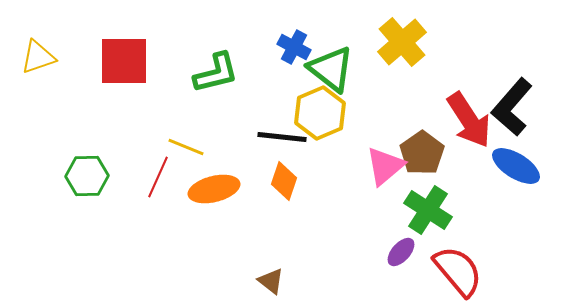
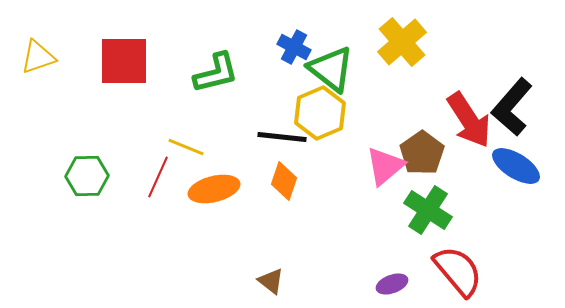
purple ellipse: moved 9 px left, 32 px down; rotated 28 degrees clockwise
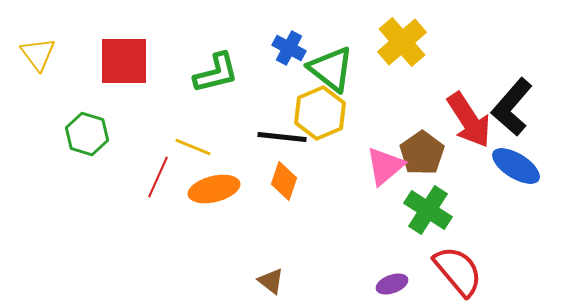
blue cross: moved 5 px left, 1 px down
yellow triangle: moved 3 px up; rotated 48 degrees counterclockwise
yellow line: moved 7 px right
green hexagon: moved 42 px up; rotated 18 degrees clockwise
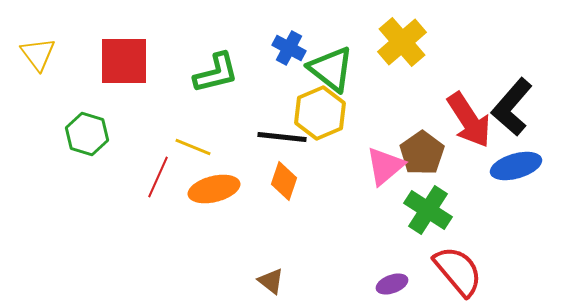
blue ellipse: rotated 48 degrees counterclockwise
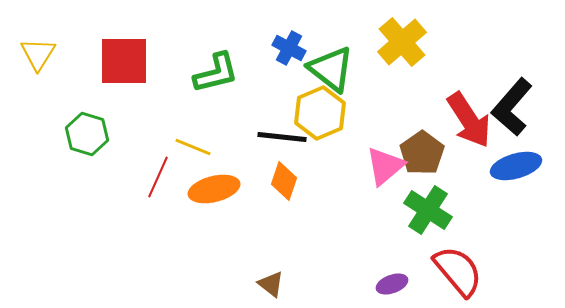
yellow triangle: rotated 9 degrees clockwise
brown triangle: moved 3 px down
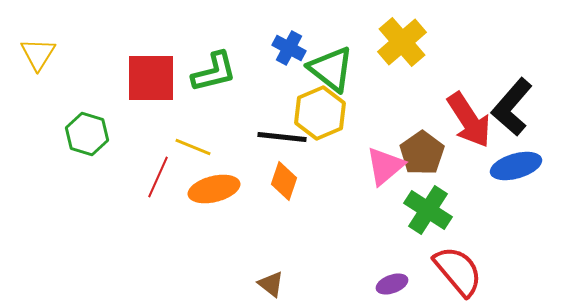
red square: moved 27 px right, 17 px down
green L-shape: moved 2 px left, 1 px up
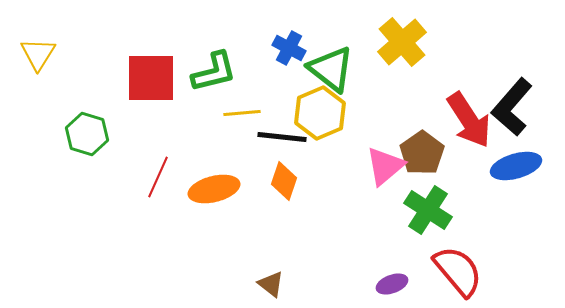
yellow line: moved 49 px right, 34 px up; rotated 27 degrees counterclockwise
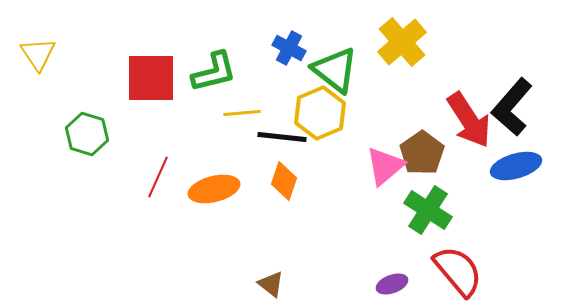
yellow triangle: rotated 6 degrees counterclockwise
green triangle: moved 4 px right, 1 px down
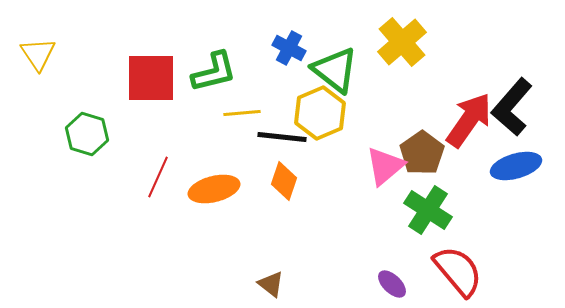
red arrow: rotated 112 degrees counterclockwise
purple ellipse: rotated 64 degrees clockwise
